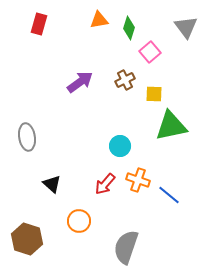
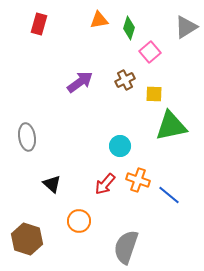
gray triangle: rotated 35 degrees clockwise
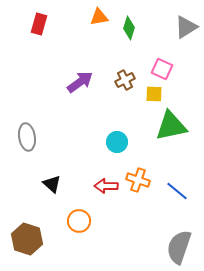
orange triangle: moved 3 px up
pink square: moved 12 px right, 17 px down; rotated 25 degrees counterclockwise
cyan circle: moved 3 px left, 4 px up
red arrow: moved 1 px right, 2 px down; rotated 50 degrees clockwise
blue line: moved 8 px right, 4 px up
gray semicircle: moved 53 px right
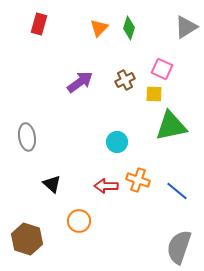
orange triangle: moved 11 px down; rotated 36 degrees counterclockwise
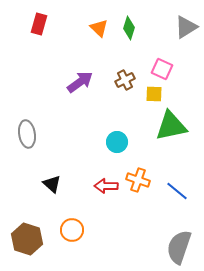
orange triangle: rotated 30 degrees counterclockwise
gray ellipse: moved 3 px up
orange circle: moved 7 px left, 9 px down
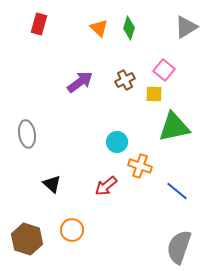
pink square: moved 2 px right, 1 px down; rotated 15 degrees clockwise
green triangle: moved 3 px right, 1 px down
orange cross: moved 2 px right, 14 px up
red arrow: rotated 40 degrees counterclockwise
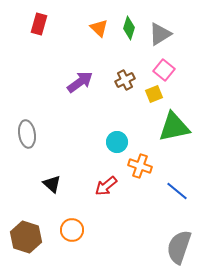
gray triangle: moved 26 px left, 7 px down
yellow square: rotated 24 degrees counterclockwise
brown hexagon: moved 1 px left, 2 px up
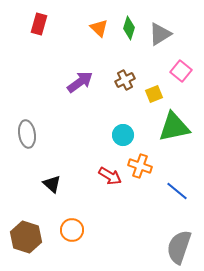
pink square: moved 17 px right, 1 px down
cyan circle: moved 6 px right, 7 px up
red arrow: moved 4 px right, 10 px up; rotated 110 degrees counterclockwise
